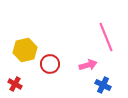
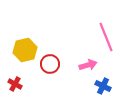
blue cross: moved 1 px down
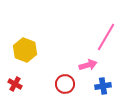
pink line: rotated 52 degrees clockwise
yellow hexagon: rotated 25 degrees counterclockwise
red circle: moved 15 px right, 20 px down
blue cross: rotated 35 degrees counterclockwise
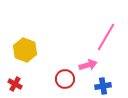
red circle: moved 5 px up
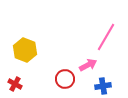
pink arrow: rotated 12 degrees counterclockwise
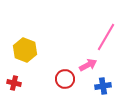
red cross: moved 1 px left, 1 px up; rotated 16 degrees counterclockwise
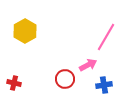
yellow hexagon: moved 19 px up; rotated 10 degrees clockwise
blue cross: moved 1 px right, 1 px up
